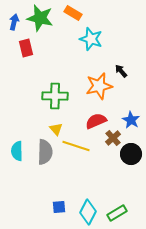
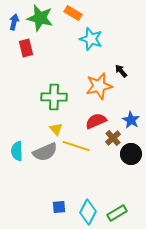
green cross: moved 1 px left, 1 px down
gray semicircle: rotated 65 degrees clockwise
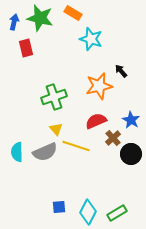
green cross: rotated 20 degrees counterclockwise
cyan semicircle: moved 1 px down
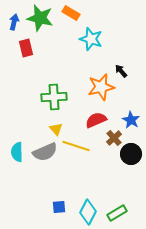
orange rectangle: moved 2 px left
orange star: moved 2 px right, 1 px down
green cross: rotated 15 degrees clockwise
red semicircle: moved 1 px up
brown cross: moved 1 px right
